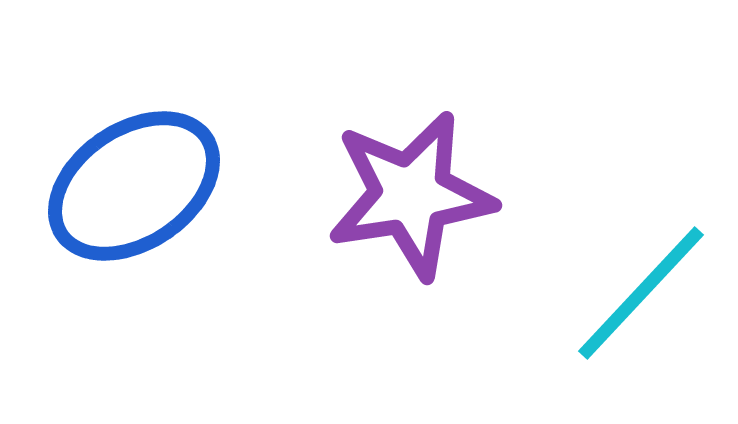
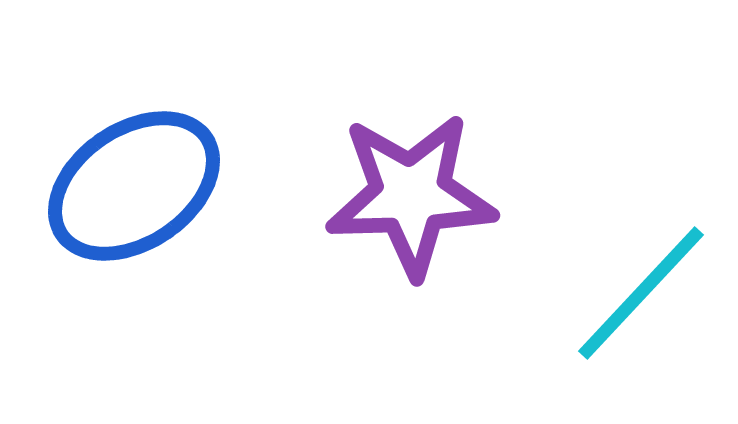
purple star: rotated 7 degrees clockwise
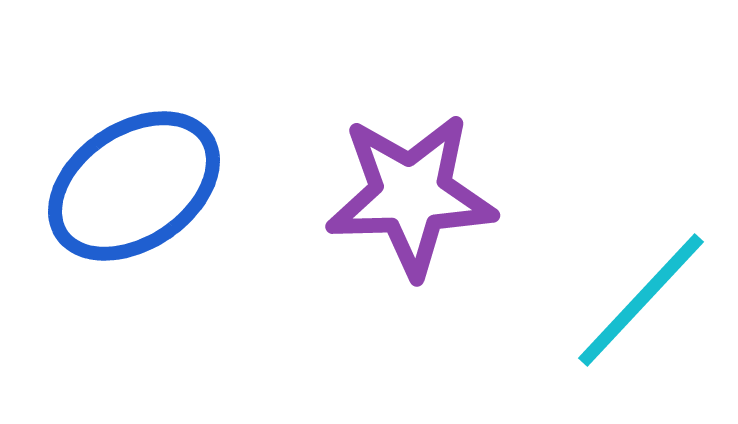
cyan line: moved 7 px down
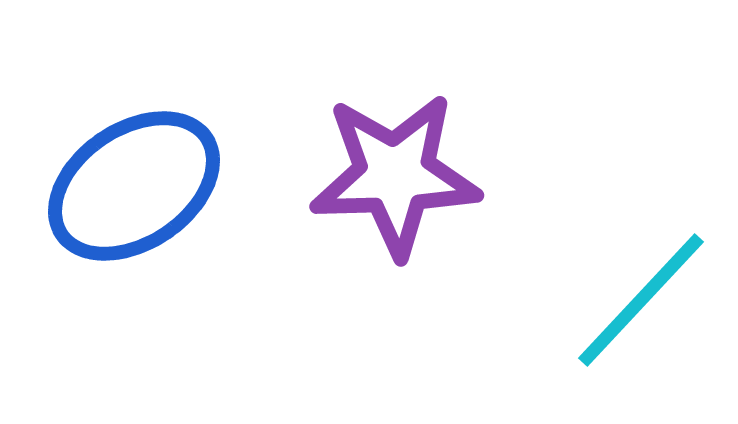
purple star: moved 16 px left, 20 px up
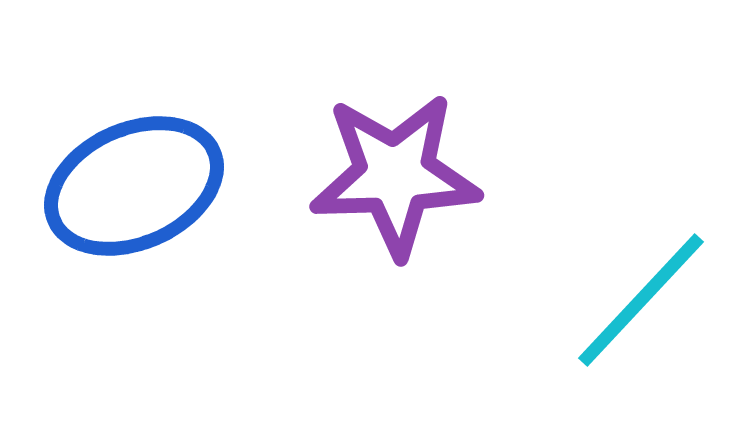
blue ellipse: rotated 10 degrees clockwise
